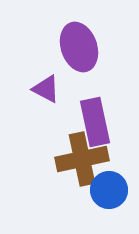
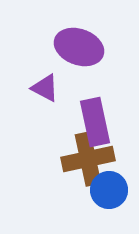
purple ellipse: rotated 51 degrees counterclockwise
purple triangle: moved 1 px left, 1 px up
brown cross: moved 6 px right
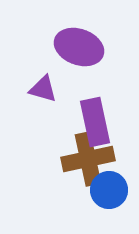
purple triangle: moved 2 px left, 1 px down; rotated 12 degrees counterclockwise
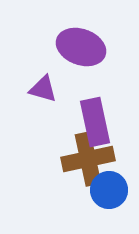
purple ellipse: moved 2 px right
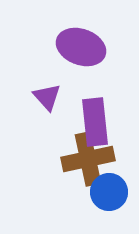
purple triangle: moved 4 px right, 8 px down; rotated 32 degrees clockwise
purple rectangle: rotated 6 degrees clockwise
blue circle: moved 2 px down
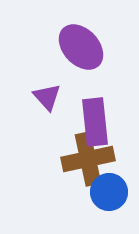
purple ellipse: rotated 27 degrees clockwise
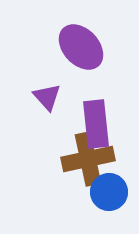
purple rectangle: moved 1 px right, 2 px down
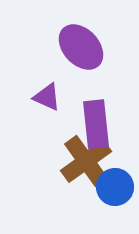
purple triangle: rotated 24 degrees counterclockwise
brown cross: moved 2 px left, 2 px down; rotated 24 degrees counterclockwise
blue circle: moved 6 px right, 5 px up
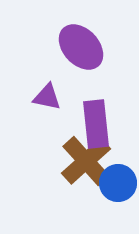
purple triangle: rotated 12 degrees counterclockwise
brown cross: rotated 6 degrees counterclockwise
blue circle: moved 3 px right, 4 px up
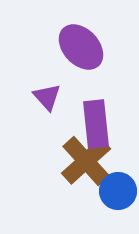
purple triangle: rotated 36 degrees clockwise
blue circle: moved 8 px down
